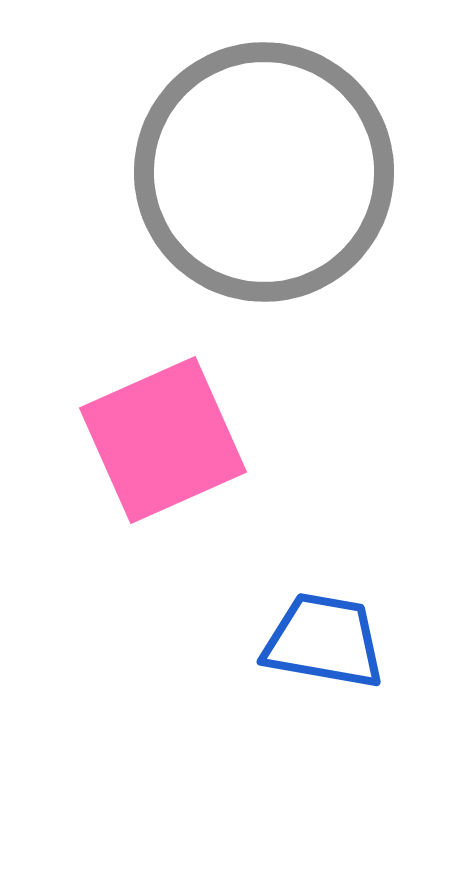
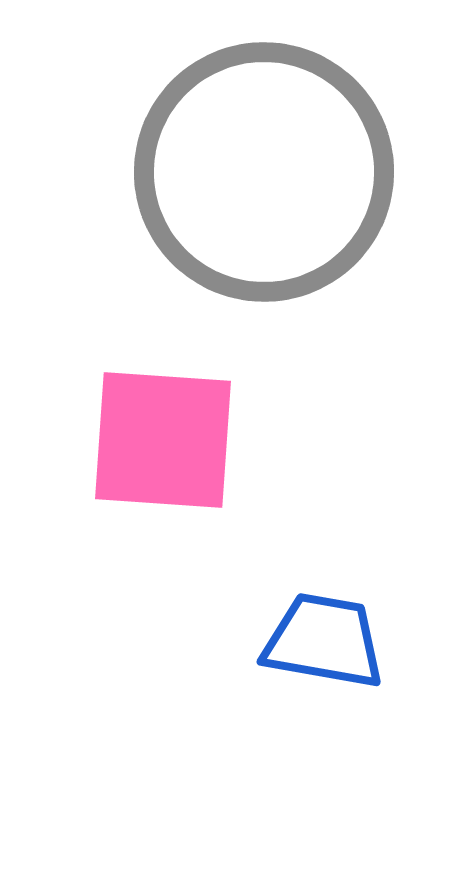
pink square: rotated 28 degrees clockwise
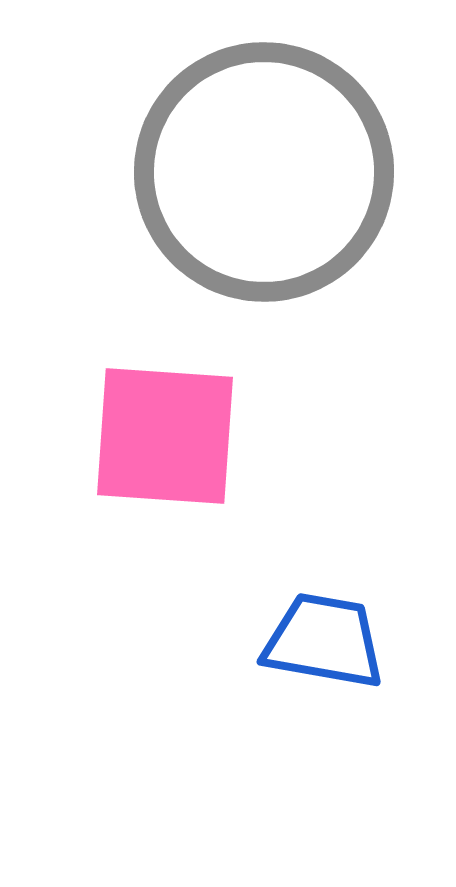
pink square: moved 2 px right, 4 px up
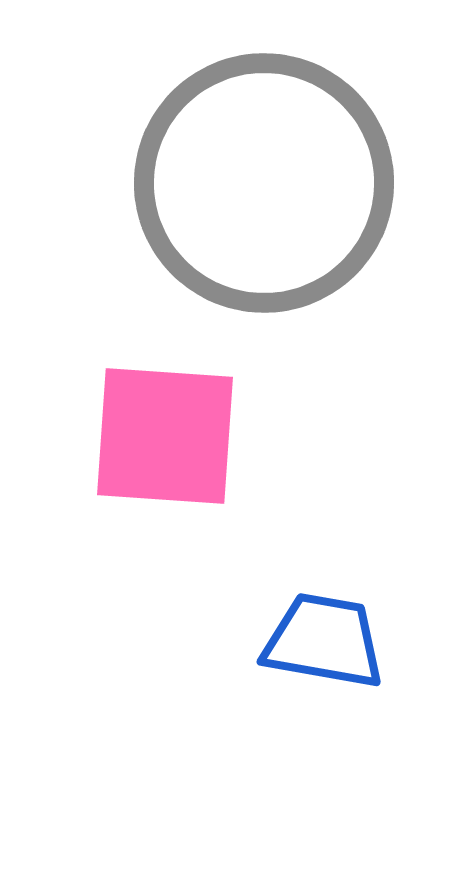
gray circle: moved 11 px down
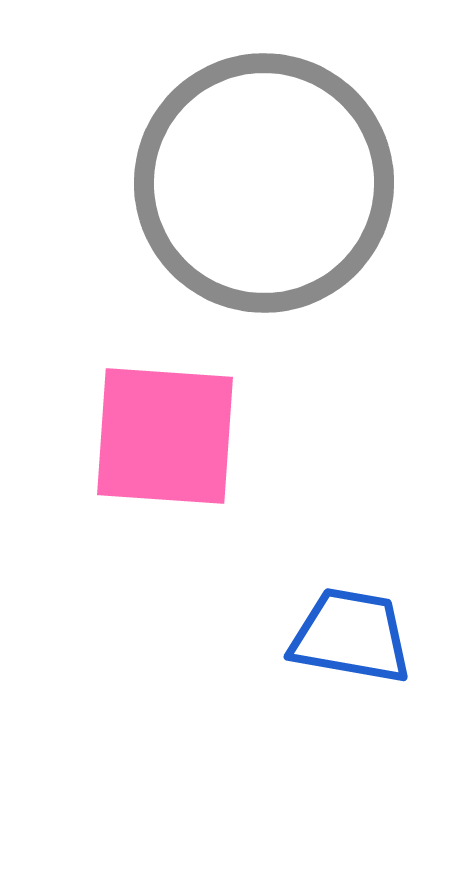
blue trapezoid: moved 27 px right, 5 px up
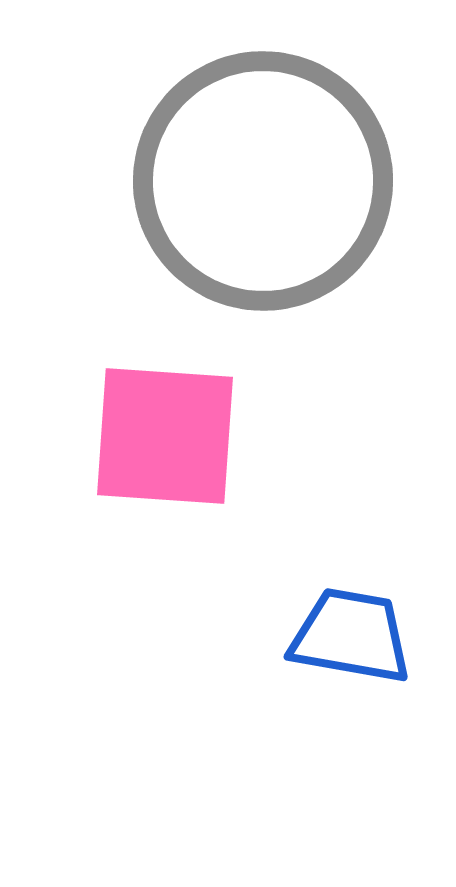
gray circle: moved 1 px left, 2 px up
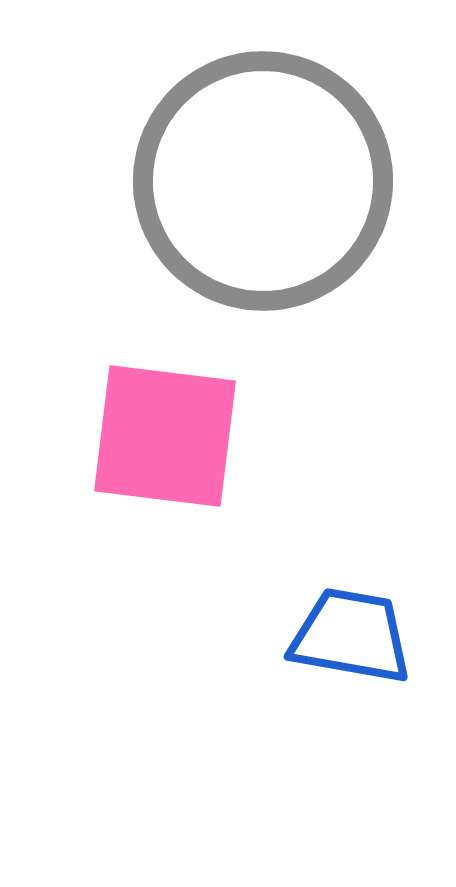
pink square: rotated 3 degrees clockwise
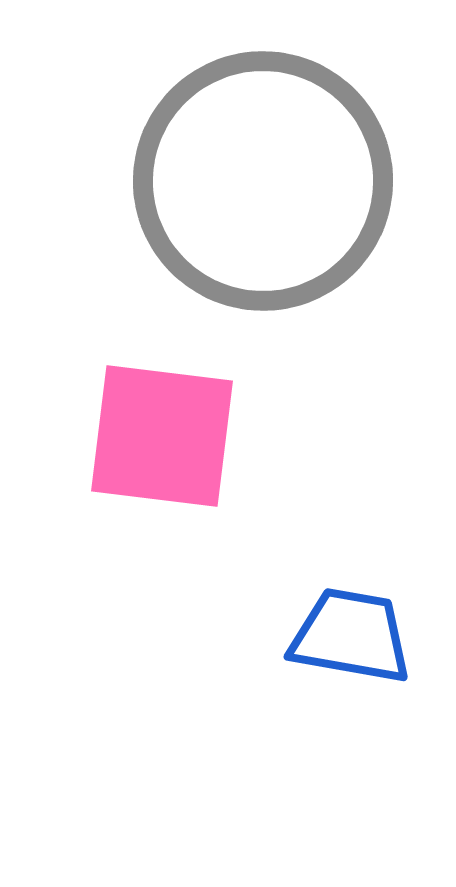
pink square: moved 3 px left
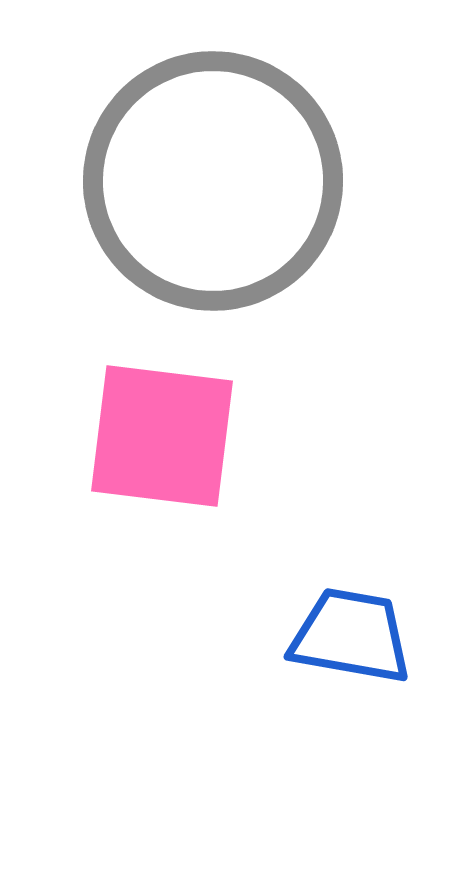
gray circle: moved 50 px left
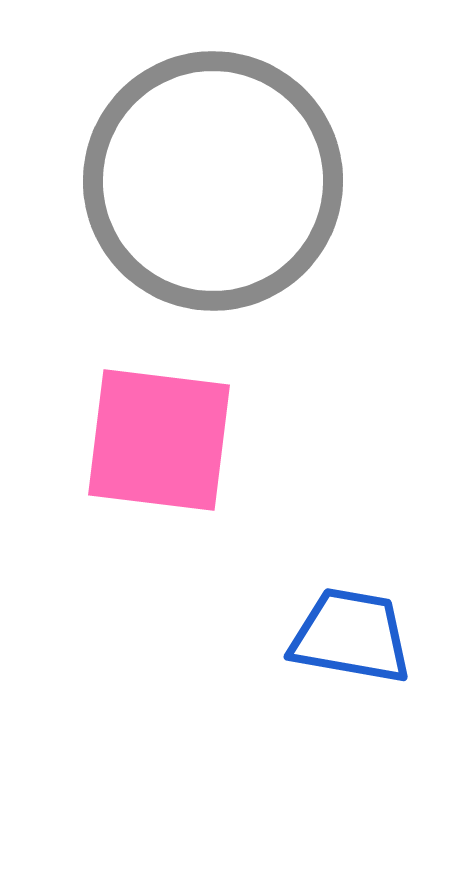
pink square: moved 3 px left, 4 px down
